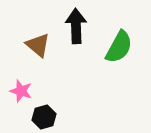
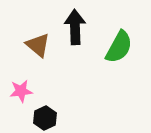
black arrow: moved 1 px left, 1 px down
pink star: rotated 25 degrees counterclockwise
black hexagon: moved 1 px right, 1 px down; rotated 10 degrees counterclockwise
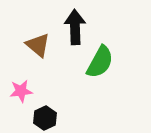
green semicircle: moved 19 px left, 15 px down
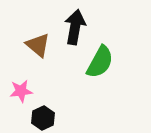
black arrow: rotated 12 degrees clockwise
black hexagon: moved 2 px left
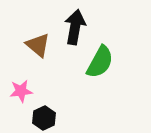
black hexagon: moved 1 px right
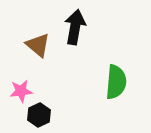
green semicircle: moved 16 px right, 20 px down; rotated 24 degrees counterclockwise
black hexagon: moved 5 px left, 3 px up
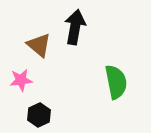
brown triangle: moved 1 px right
green semicircle: rotated 16 degrees counterclockwise
pink star: moved 11 px up
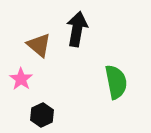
black arrow: moved 2 px right, 2 px down
pink star: moved 1 px up; rotated 30 degrees counterclockwise
black hexagon: moved 3 px right
